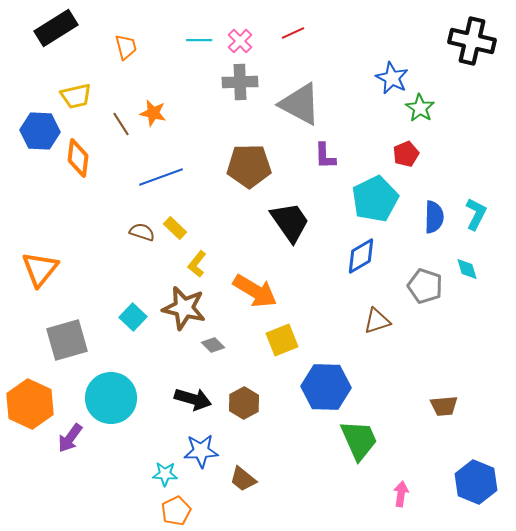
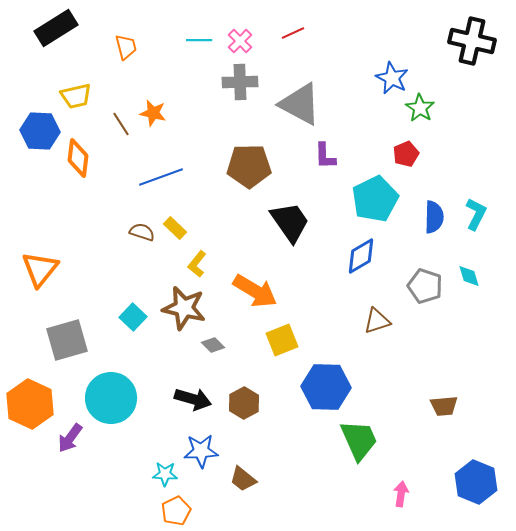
cyan diamond at (467, 269): moved 2 px right, 7 px down
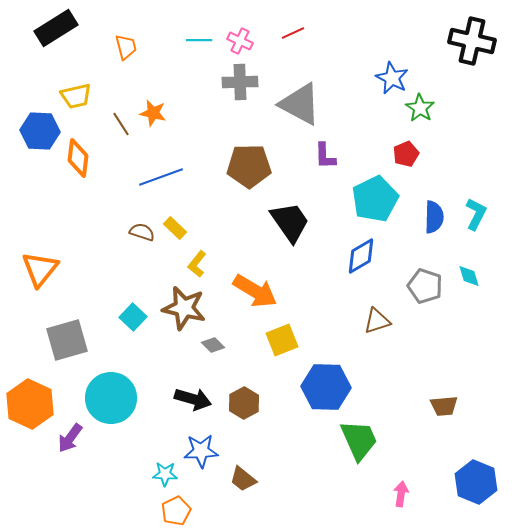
pink cross at (240, 41): rotated 20 degrees counterclockwise
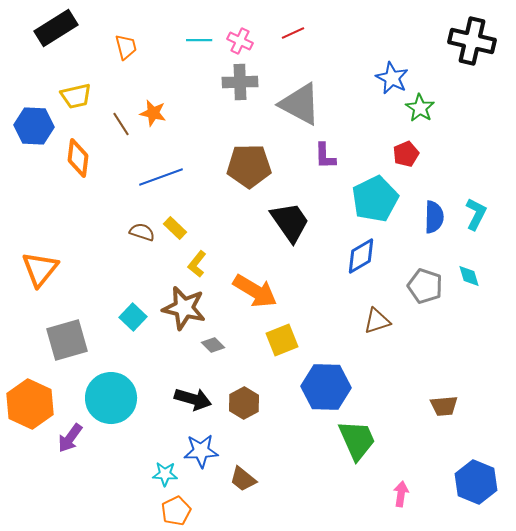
blue hexagon at (40, 131): moved 6 px left, 5 px up
green trapezoid at (359, 440): moved 2 px left
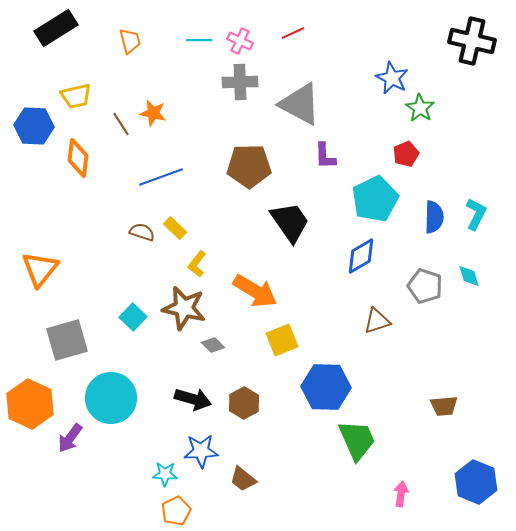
orange trapezoid at (126, 47): moved 4 px right, 6 px up
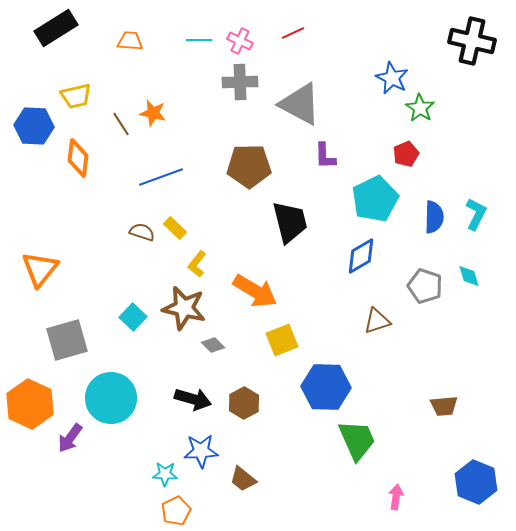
orange trapezoid at (130, 41): rotated 72 degrees counterclockwise
black trapezoid at (290, 222): rotated 21 degrees clockwise
pink arrow at (401, 494): moved 5 px left, 3 px down
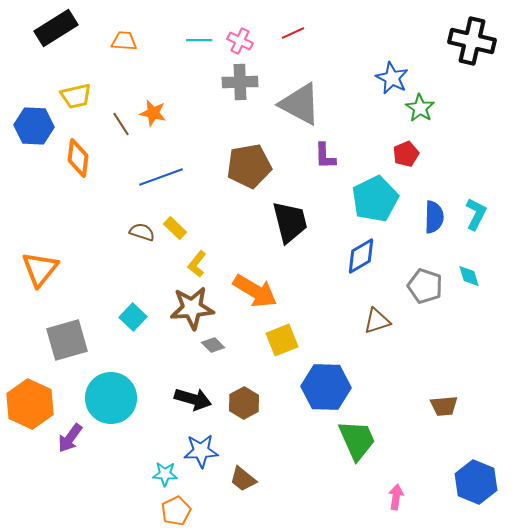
orange trapezoid at (130, 41): moved 6 px left
brown pentagon at (249, 166): rotated 9 degrees counterclockwise
brown star at (184, 308): moved 8 px right; rotated 18 degrees counterclockwise
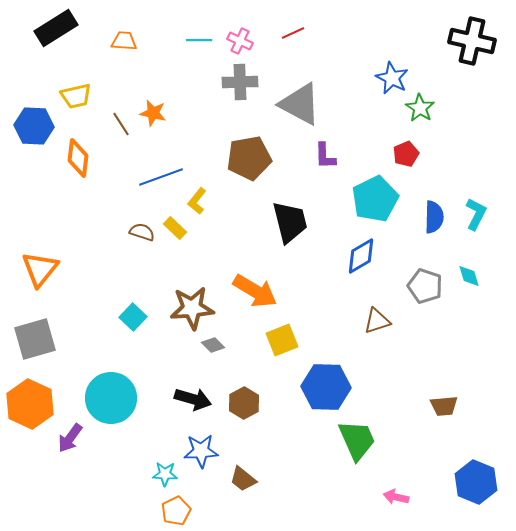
brown pentagon at (249, 166): moved 8 px up
yellow L-shape at (197, 264): moved 63 px up
gray square at (67, 340): moved 32 px left, 1 px up
pink arrow at (396, 497): rotated 85 degrees counterclockwise
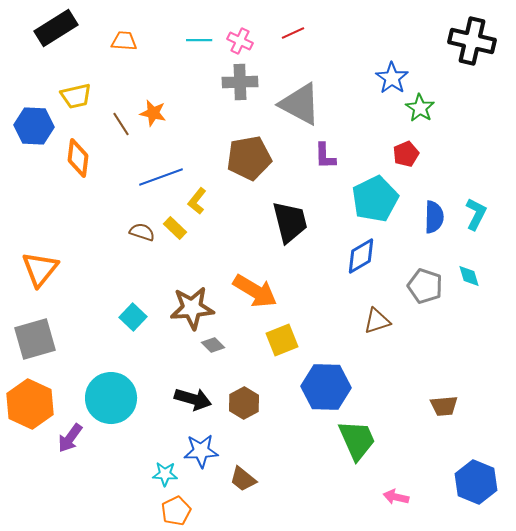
blue star at (392, 78): rotated 8 degrees clockwise
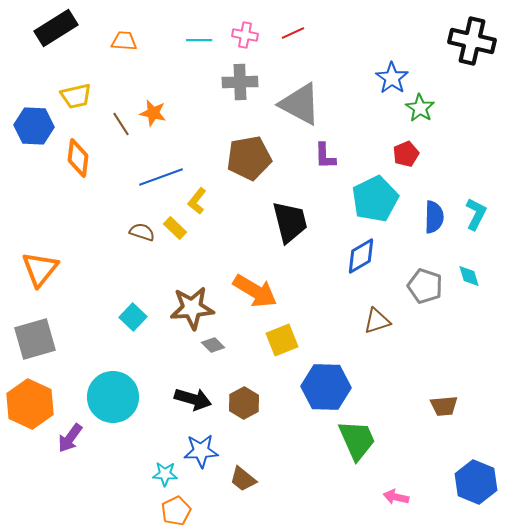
pink cross at (240, 41): moved 5 px right, 6 px up; rotated 15 degrees counterclockwise
cyan circle at (111, 398): moved 2 px right, 1 px up
